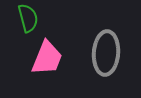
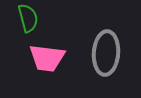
pink trapezoid: rotated 75 degrees clockwise
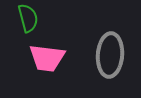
gray ellipse: moved 4 px right, 2 px down
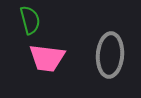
green semicircle: moved 2 px right, 2 px down
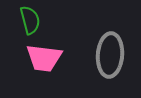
pink trapezoid: moved 3 px left
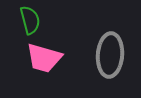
pink trapezoid: rotated 9 degrees clockwise
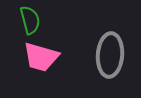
pink trapezoid: moved 3 px left, 1 px up
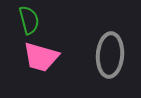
green semicircle: moved 1 px left
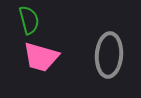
gray ellipse: moved 1 px left
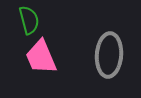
pink trapezoid: rotated 51 degrees clockwise
